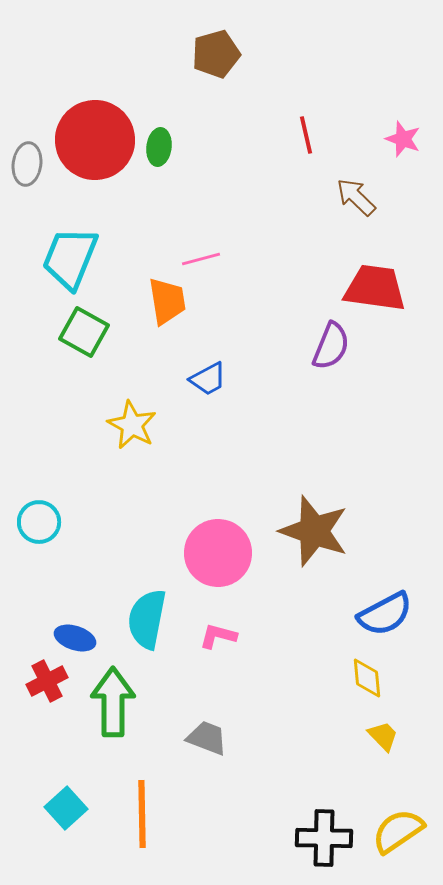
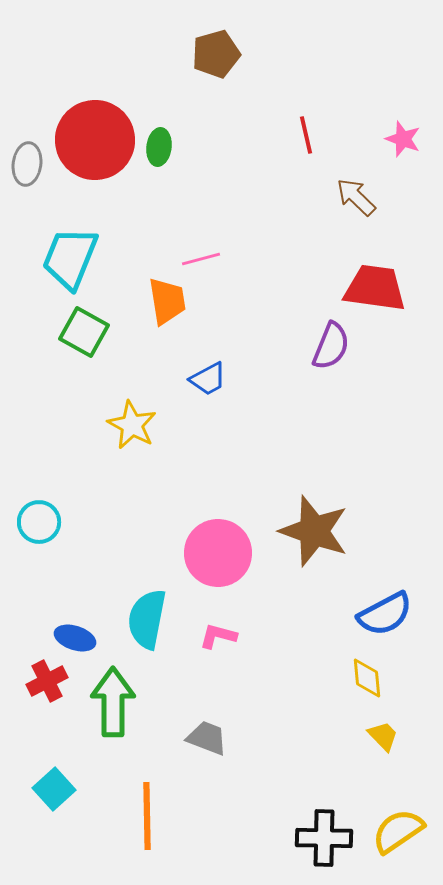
cyan square: moved 12 px left, 19 px up
orange line: moved 5 px right, 2 px down
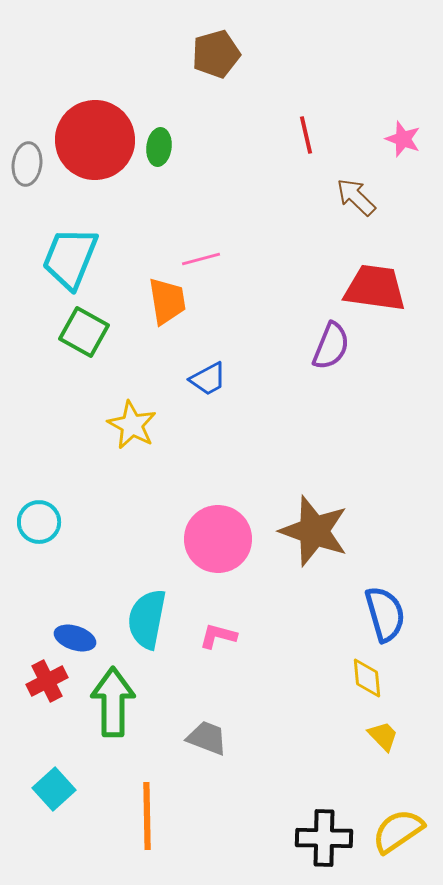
pink circle: moved 14 px up
blue semicircle: rotated 78 degrees counterclockwise
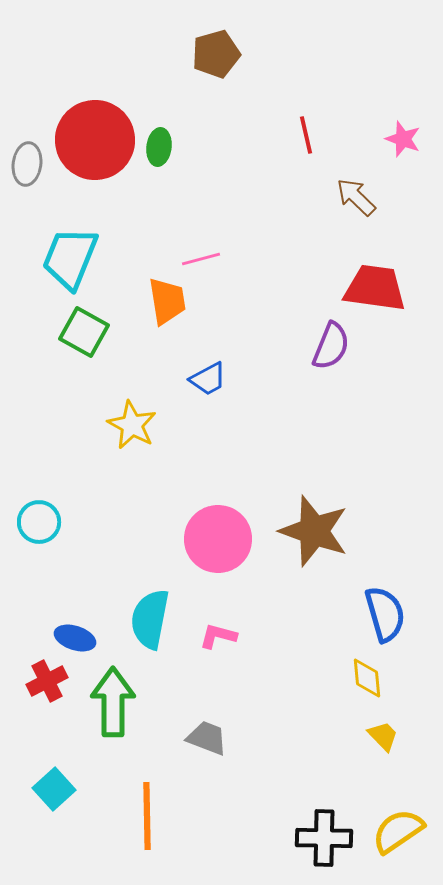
cyan semicircle: moved 3 px right
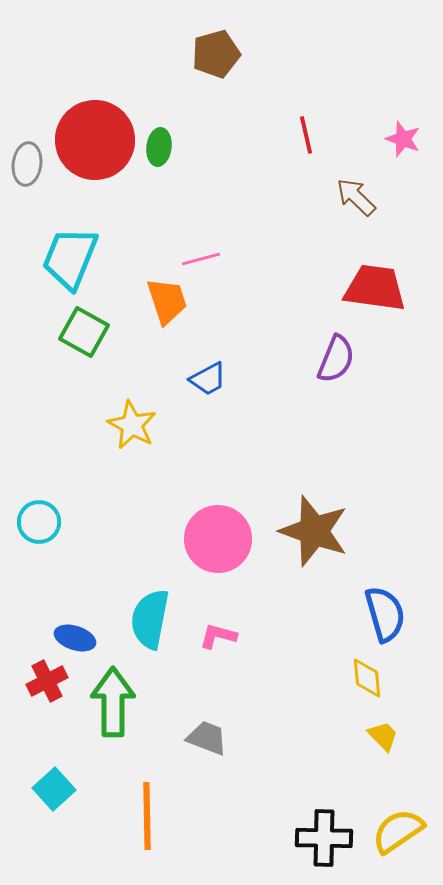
orange trapezoid: rotated 9 degrees counterclockwise
purple semicircle: moved 5 px right, 13 px down
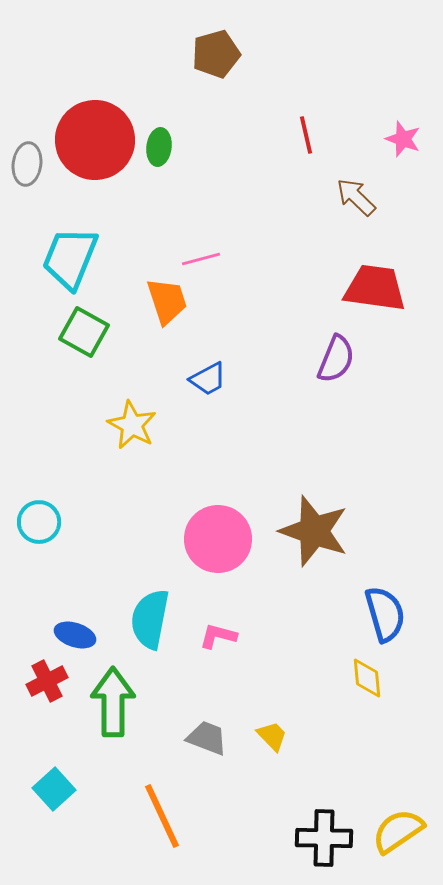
blue ellipse: moved 3 px up
yellow trapezoid: moved 111 px left
orange line: moved 15 px right; rotated 24 degrees counterclockwise
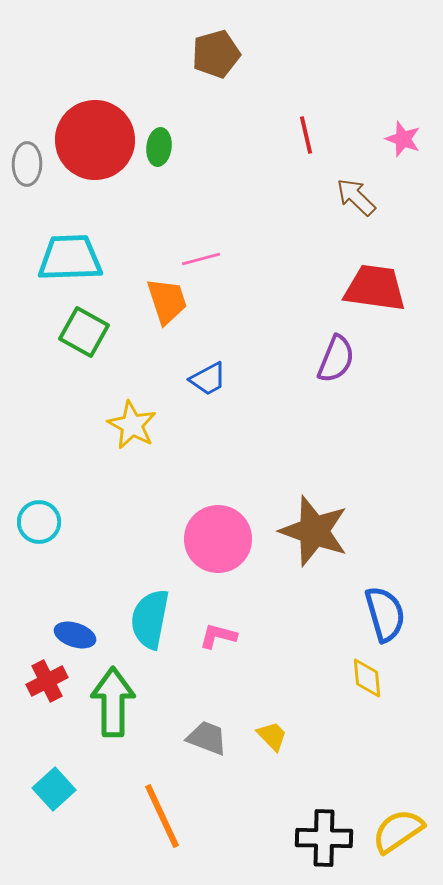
gray ellipse: rotated 6 degrees counterclockwise
cyan trapezoid: rotated 66 degrees clockwise
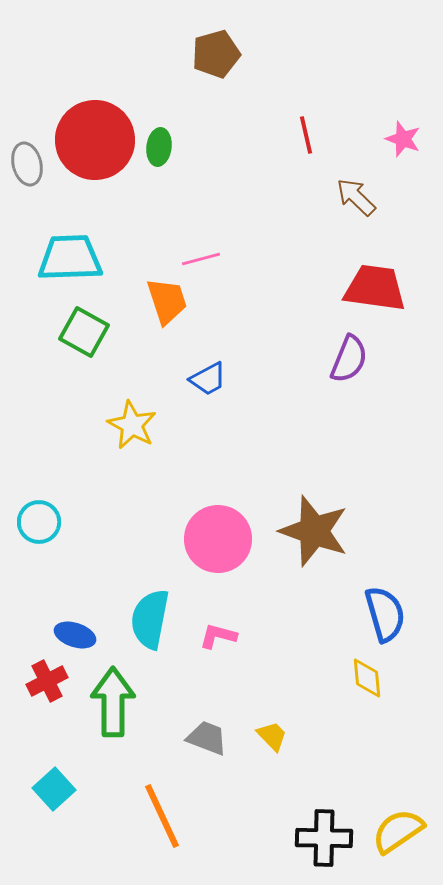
gray ellipse: rotated 15 degrees counterclockwise
purple semicircle: moved 13 px right
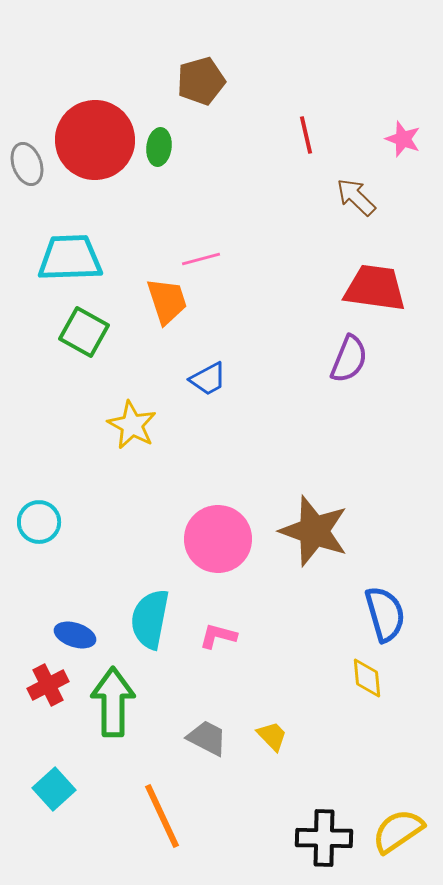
brown pentagon: moved 15 px left, 27 px down
gray ellipse: rotated 6 degrees counterclockwise
red cross: moved 1 px right, 4 px down
gray trapezoid: rotated 6 degrees clockwise
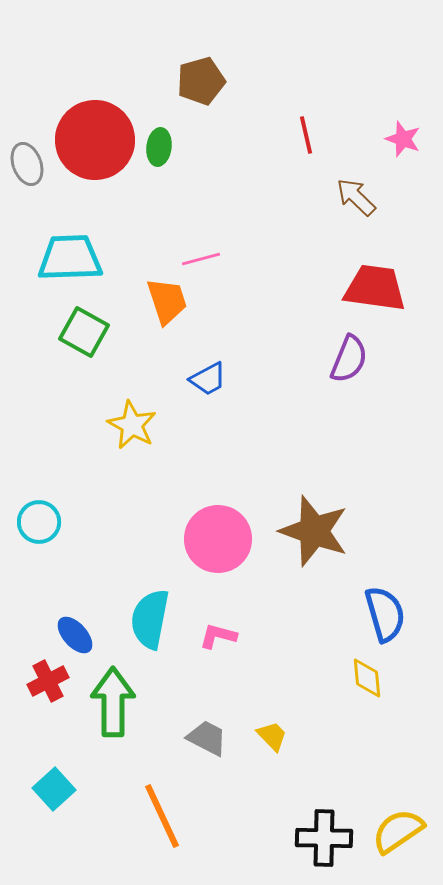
blue ellipse: rotated 30 degrees clockwise
red cross: moved 4 px up
